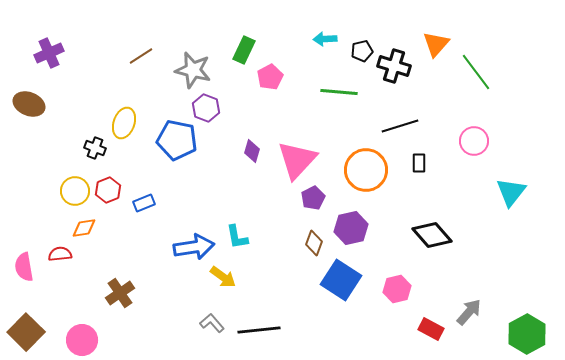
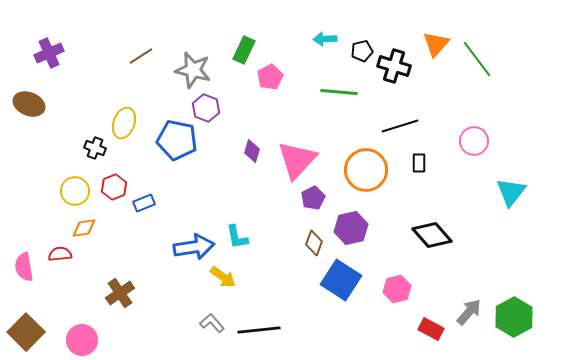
green line at (476, 72): moved 1 px right, 13 px up
red hexagon at (108, 190): moved 6 px right, 3 px up
green hexagon at (527, 334): moved 13 px left, 17 px up
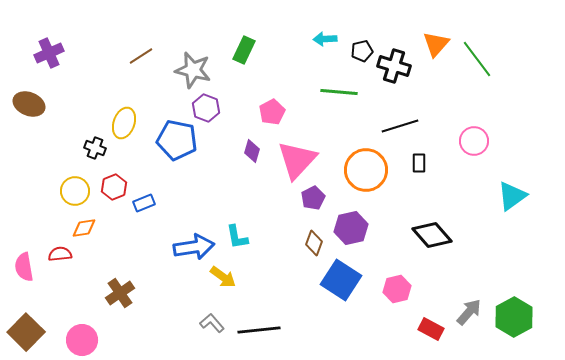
pink pentagon at (270, 77): moved 2 px right, 35 px down
cyan triangle at (511, 192): moved 1 px right, 4 px down; rotated 16 degrees clockwise
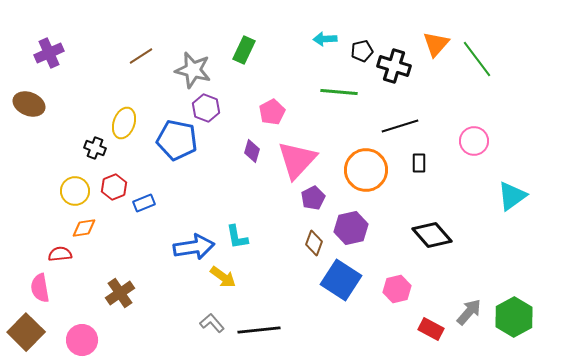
pink semicircle at (24, 267): moved 16 px right, 21 px down
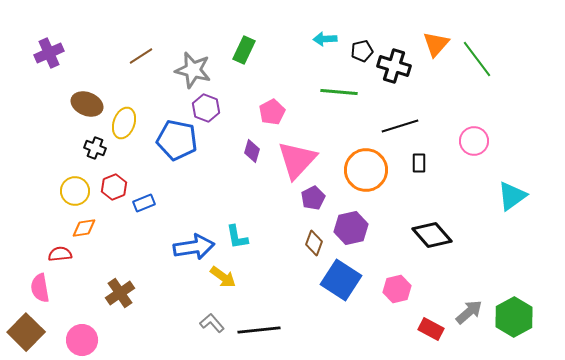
brown ellipse at (29, 104): moved 58 px right
gray arrow at (469, 312): rotated 8 degrees clockwise
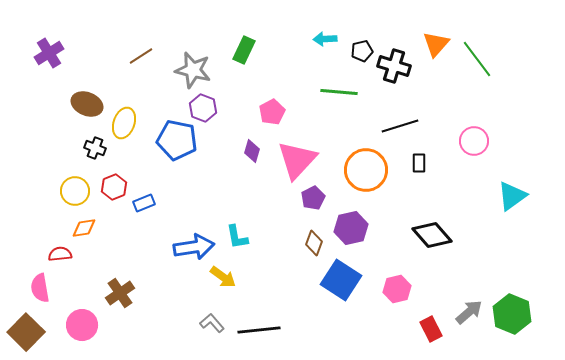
purple cross at (49, 53): rotated 8 degrees counterclockwise
purple hexagon at (206, 108): moved 3 px left
green hexagon at (514, 317): moved 2 px left, 3 px up; rotated 9 degrees counterclockwise
red rectangle at (431, 329): rotated 35 degrees clockwise
pink circle at (82, 340): moved 15 px up
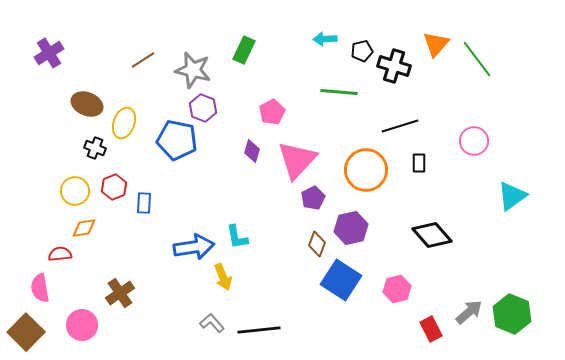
brown line at (141, 56): moved 2 px right, 4 px down
blue rectangle at (144, 203): rotated 65 degrees counterclockwise
brown diamond at (314, 243): moved 3 px right, 1 px down
yellow arrow at (223, 277): rotated 32 degrees clockwise
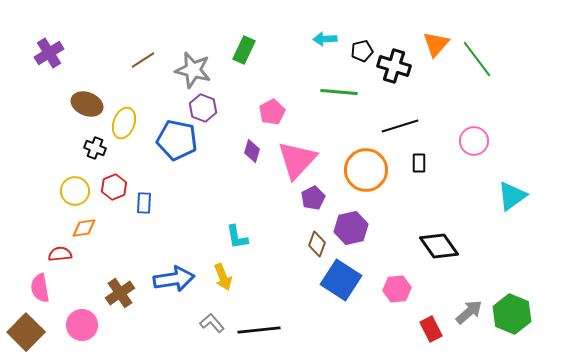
black diamond at (432, 235): moved 7 px right, 11 px down; rotated 6 degrees clockwise
blue arrow at (194, 247): moved 20 px left, 32 px down
pink hexagon at (397, 289): rotated 8 degrees clockwise
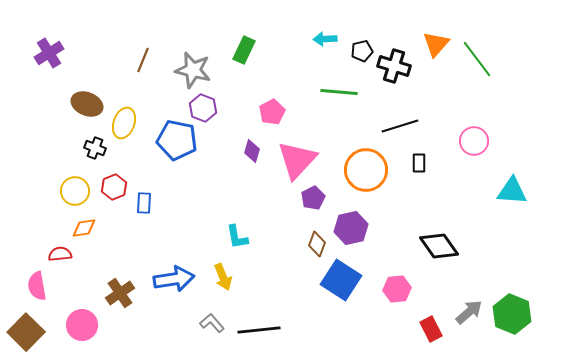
brown line at (143, 60): rotated 35 degrees counterclockwise
cyan triangle at (512, 196): moved 5 px up; rotated 40 degrees clockwise
pink semicircle at (40, 288): moved 3 px left, 2 px up
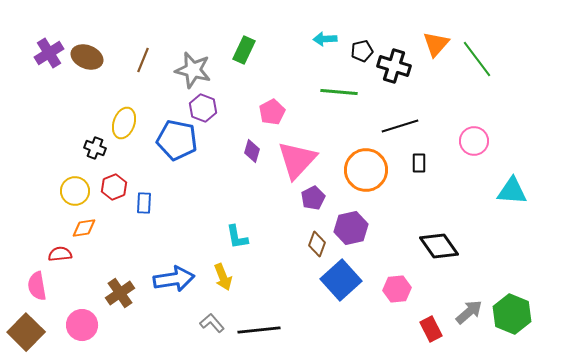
brown ellipse at (87, 104): moved 47 px up
blue square at (341, 280): rotated 15 degrees clockwise
